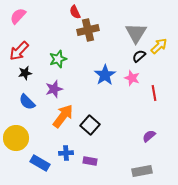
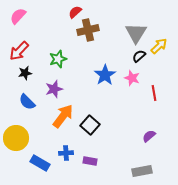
red semicircle: rotated 72 degrees clockwise
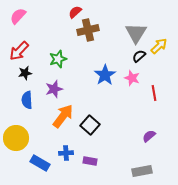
blue semicircle: moved 2 px up; rotated 42 degrees clockwise
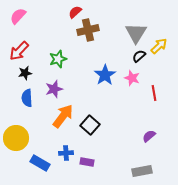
blue semicircle: moved 2 px up
purple rectangle: moved 3 px left, 1 px down
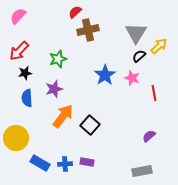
blue cross: moved 1 px left, 11 px down
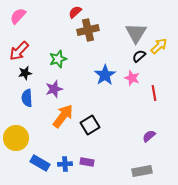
black square: rotated 18 degrees clockwise
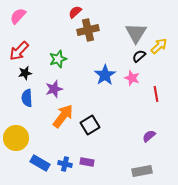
red line: moved 2 px right, 1 px down
blue cross: rotated 16 degrees clockwise
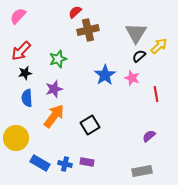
red arrow: moved 2 px right
orange arrow: moved 9 px left
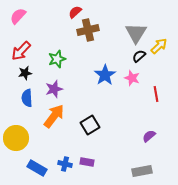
green star: moved 1 px left
blue rectangle: moved 3 px left, 5 px down
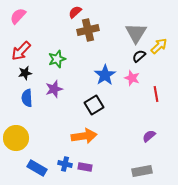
orange arrow: moved 30 px right, 20 px down; rotated 45 degrees clockwise
black square: moved 4 px right, 20 px up
purple rectangle: moved 2 px left, 5 px down
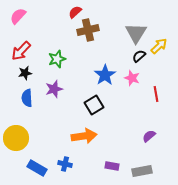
purple rectangle: moved 27 px right, 1 px up
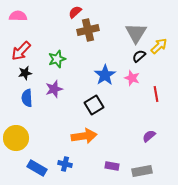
pink semicircle: rotated 48 degrees clockwise
